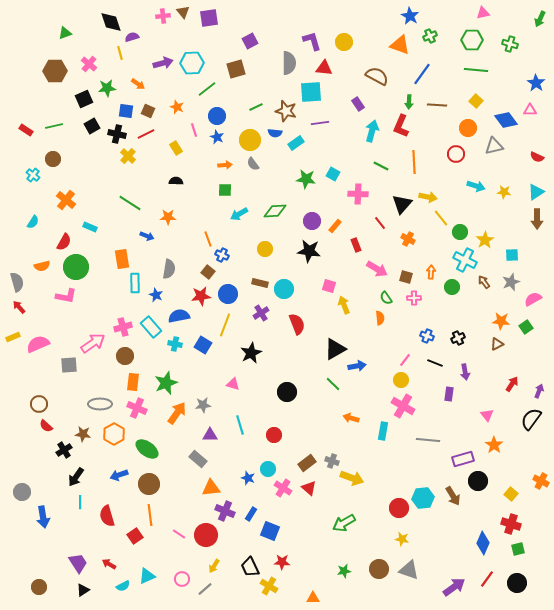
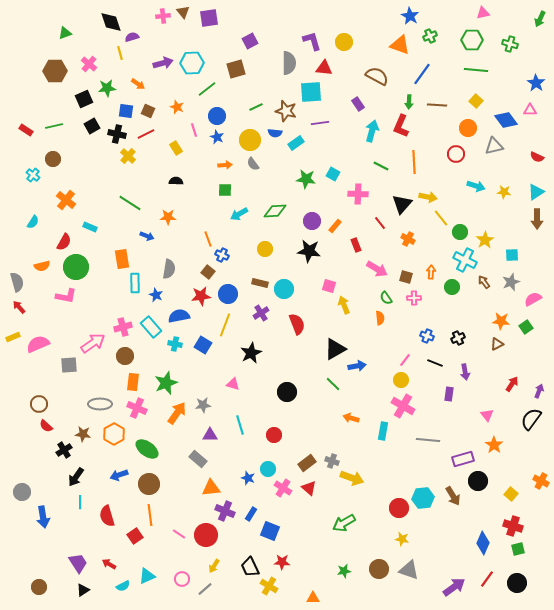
red cross at (511, 524): moved 2 px right, 2 px down
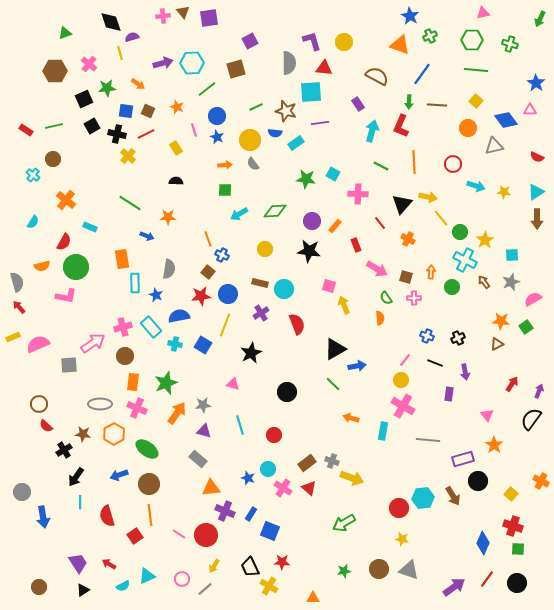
red circle at (456, 154): moved 3 px left, 10 px down
purple triangle at (210, 435): moved 6 px left, 4 px up; rotated 14 degrees clockwise
green square at (518, 549): rotated 16 degrees clockwise
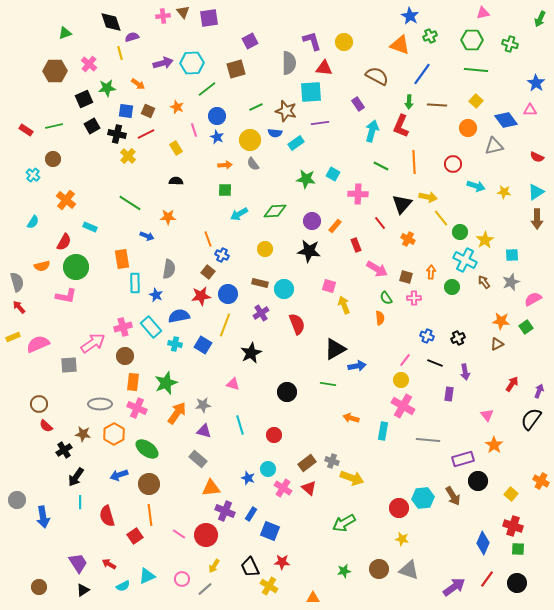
green line at (333, 384): moved 5 px left; rotated 35 degrees counterclockwise
gray circle at (22, 492): moved 5 px left, 8 px down
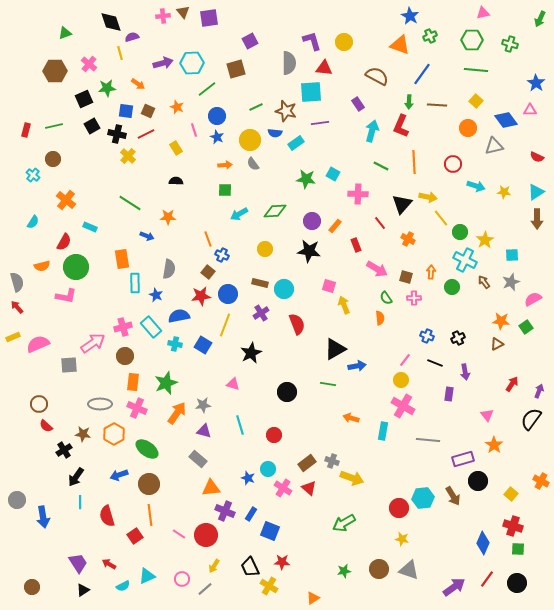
red rectangle at (26, 130): rotated 72 degrees clockwise
red arrow at (19, 307): moved 2 px left
brown circle at (39, 587): moved 7 px left
orange triangle at (313, 598): rotated 32 degrees counterclockwise
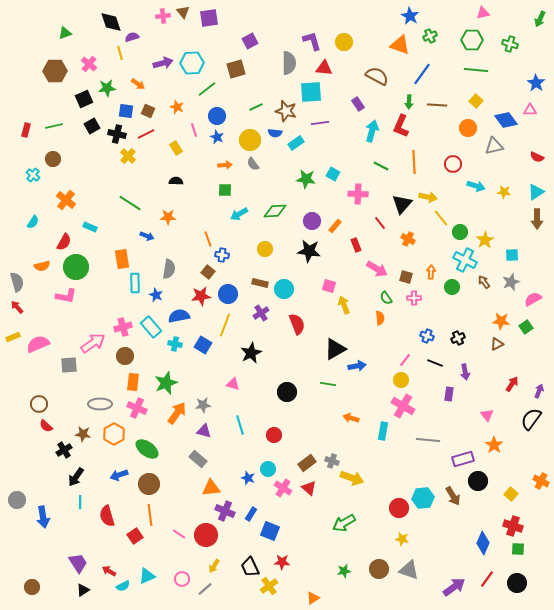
blue cross at (222, 255): rotated 16 degrees counterclockwise
red arrow at (109, 564): moved 7 px down
yellow cross at (269, 586): rotated 24 degrees clockwise
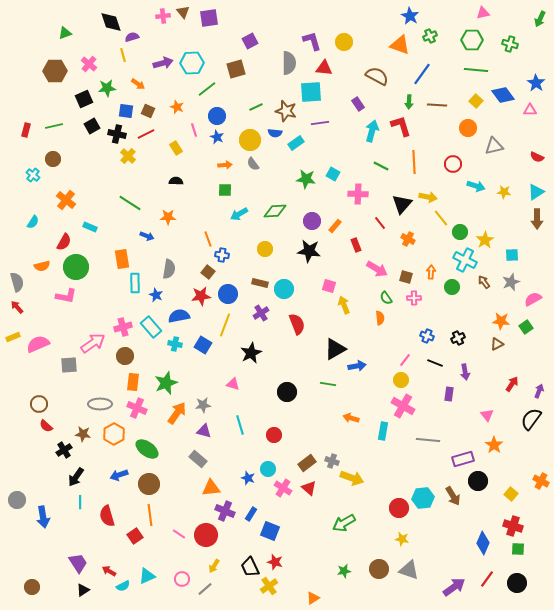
yellow line at (120, 53): moved 3 px right, 2 px down
blue diamond at (506, 120): moved 3 px left, 25 px up
red L-shape at (401, 126): rotated 140 degrees clockwise
red star at (282, 562): moved 7 px left; rotated 14 degrees clockwise
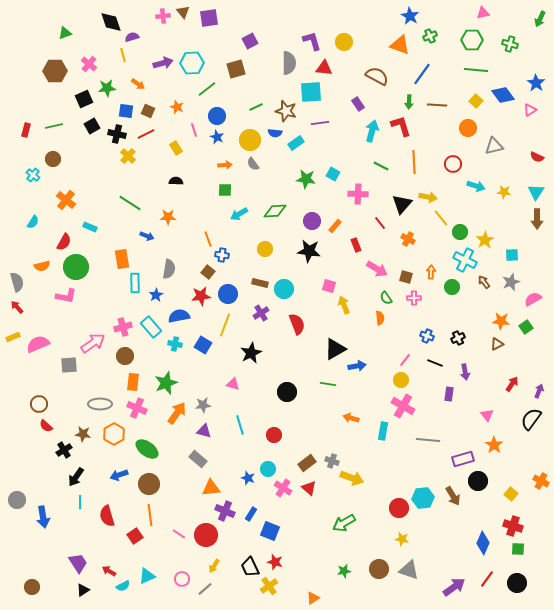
pink triangle at (530, 110): rotated 32 degrees counterclockwise
cyan triangle at (536, 192): rotated 24 degrees counterclockwise
blue star at (156, 295): rotated 16 degrees clockwise
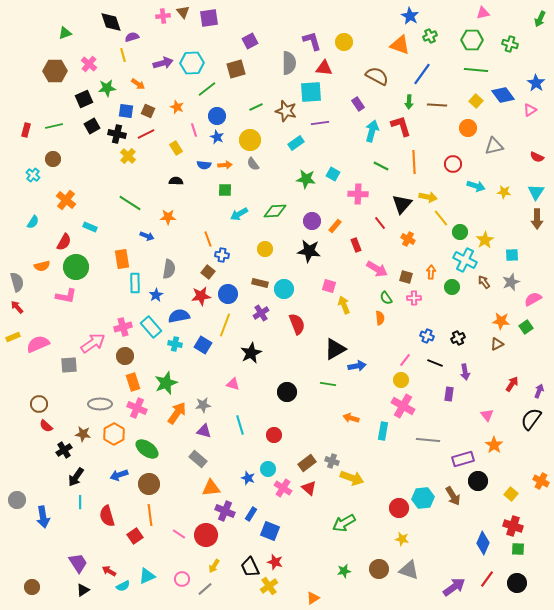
blue semicircle at (275, 133): moved 71 px left, 32 px down
orange rectangle at (133, 382): rotated 24 degrees counterclockwise
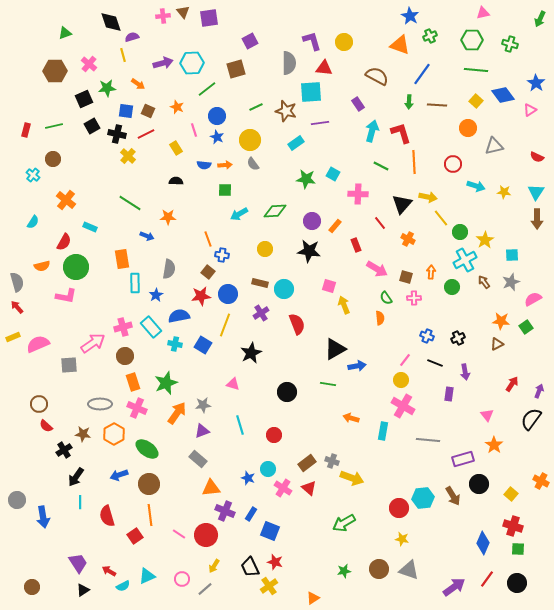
red L-shape at (401, 126): moved 7 px down
cyan cross at (465, 260): rotated 35 degrees clockwise
purple triangle at (204, 431): moved 2 px left; rotated 35 degrees counterclockwise
black circle at (478, 481): moved 1 px right, 3 px down
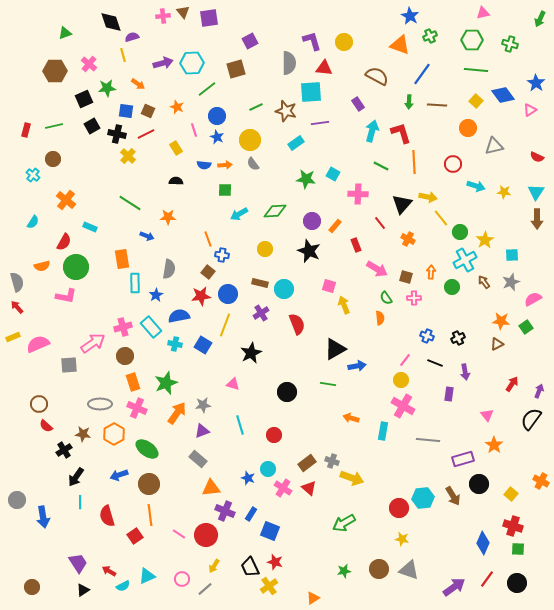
black star at (309, 251): rotated 15 degrees clockwise
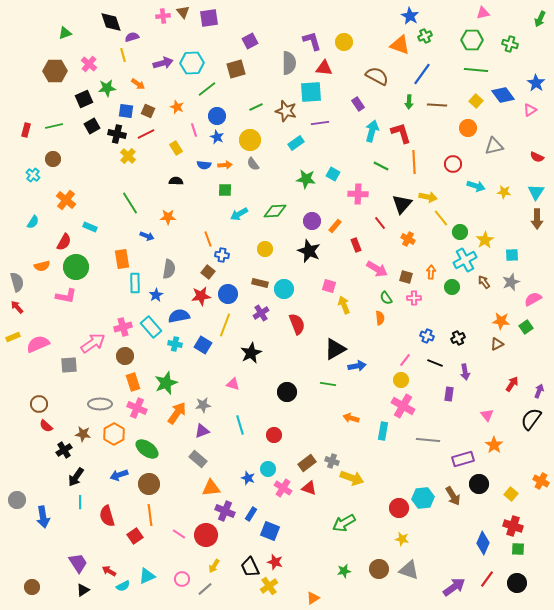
green cross at (430, 36): moved 5 px left
green line at (130, 203): rotated 25 degrees clockwise
red triangle at (309, 488): rotated 21 degrees counterclockwise
